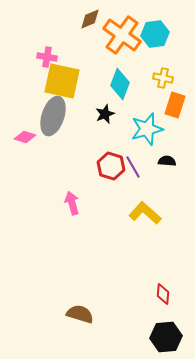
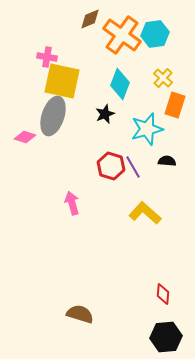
yellow cross: rotated 30 degrees clockwise
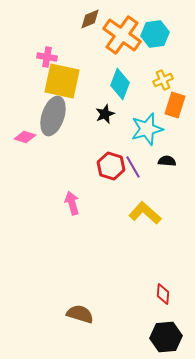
yellow cross: moved 2 px down; rotated 24 degrees clockwise
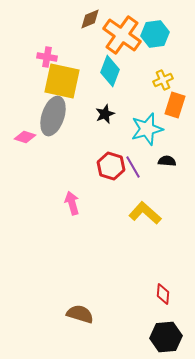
cyan diamond: moved 10 px left, 13 px up
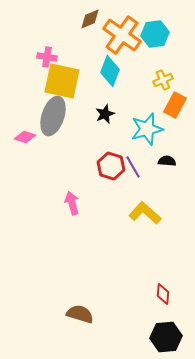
orange rectangle: rotated 10 degrees clockwise
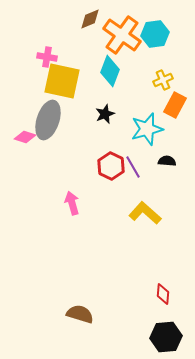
gray ellipse: moved 5 px left, 4 px down
red hexagon: rotated 8 degrees clockwise
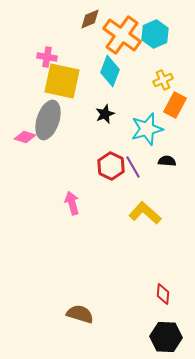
cyan hexagon: rotated 16 degrees counterclockwise
black hexagon: rotated 8 degrees clockwise
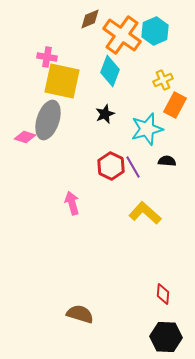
cyan hexagon: moved 3 px up
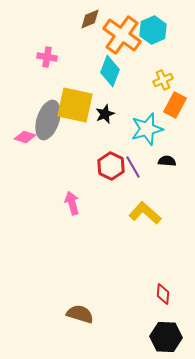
cyan hexagon: moved 2 px left, 1 px up
yellow square: moved 13 px right, 24 px down
